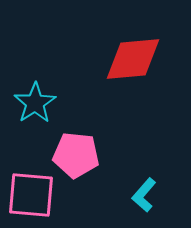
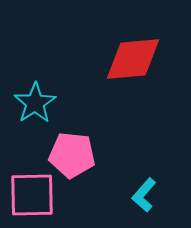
pink pentagon: moved 4 px left
pink square: moved 1 px right; rotated 6 degrees counterclockwise
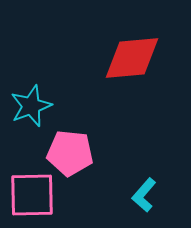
red diamond: moved 1 px left, 1 px up
cyan star: moved 4 px left, 3 px down; rotated 12 degrees clockwise
pink pentagon: moved 2 px left, 2 px up
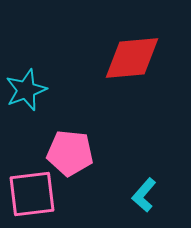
cyan star: moved 5 px left, 16 px up
pink square: moved 1 px up; rotated 6 degrees counterclockwise
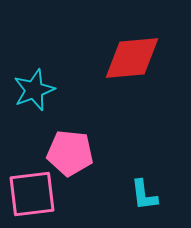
cyan star: moved 8 px right
cyan L-shape: rotated 48 degrees counterclockwise
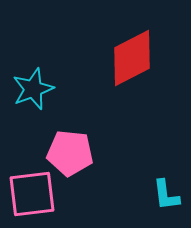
red diamond: rotated 22 degrees counterclockwise
cyan star: moved 1 px left, 1 px up
cyan L-shape: moved 22 px right
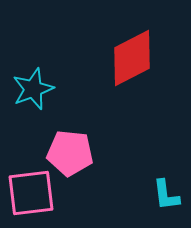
pink square: moved 1 px left, 1 px up
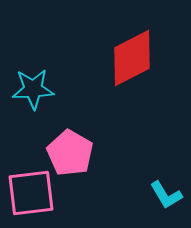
cyan star: rotated 18 degrees clockwise
pink pentagon: rotated 24 degrees clockwise
cyan L-shape: rotated 24 degrees counterclockwise
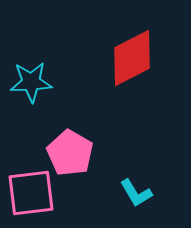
cyan star: moved 2 px left, 7 px up
cyan L-shape: moved 30 px left, 2 px up
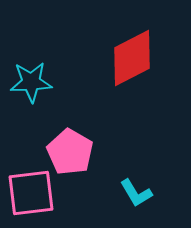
pink pentagon: moved 1 px up
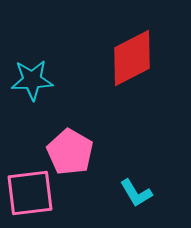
cyan star: moved 1 px right, 2 px up
pink square: moved 1 px left
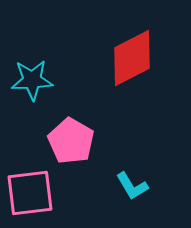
pink pentagon: moved 1 px right, 11 px up
cyan L-shape: moved 4 px left, 7 px up
